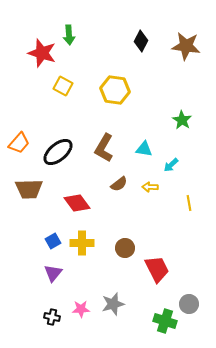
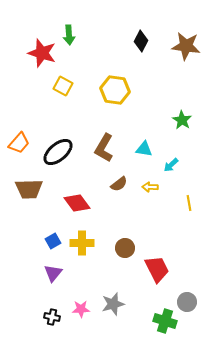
gray circle: moved 2 px left, 2 px up
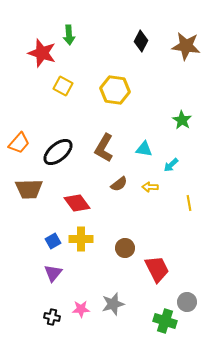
yellow cross: moved 1 px left, 4 px up
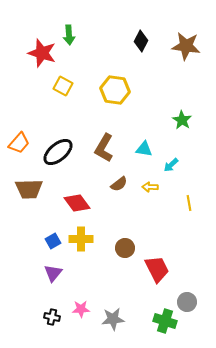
gray star: moved 15 px down; rotated 10 degrees clockwise
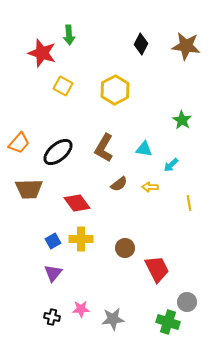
black diamond: moved 3 px down
yellow hexagon: rotated 24 degrees clockwise
green cross: moved 3 px right, 1 px down
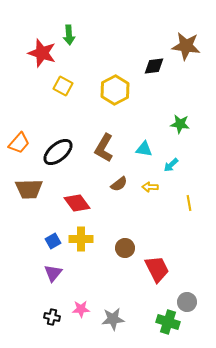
black diamond: moved 13 px right, 22 px down; rotated 55 degrees clockwise
green star: moved 2 px left, 4 px down; rotated 24 degrees counterclockwise
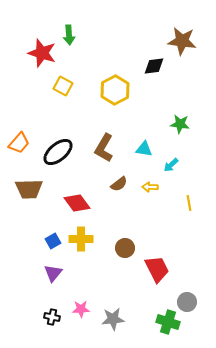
brown star: moved 4 px left, 5 px up
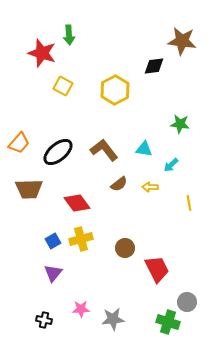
brown L-shape: moved 2 px down; rotated 112 degrees clockwise
yellow cross: rotated 15 degrees counterclockwise
black cross: moved 8 px left, 3 px down
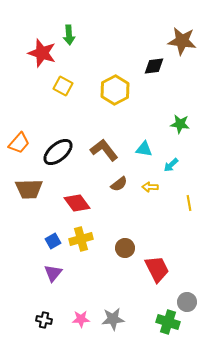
pink star: moved 10 px down
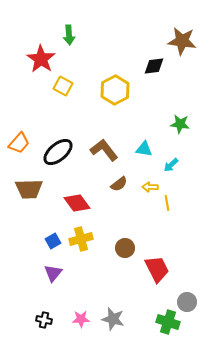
red star: moved 1 px left, 6 px down; rotated 16 degrees clockwise
yellow line: moved 22 px left
gray star: rotated 20 degrees clockwise
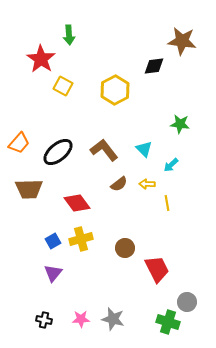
cyan triangle: rotated 36 degrees clockwise
yellow arrow: moved 3 px left, 3 px up
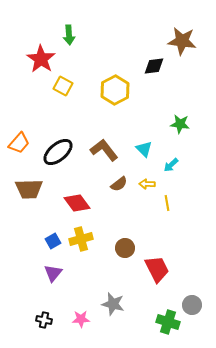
gray circle: moved 5 px right, 3 px down
gray star: moved 15 px up
